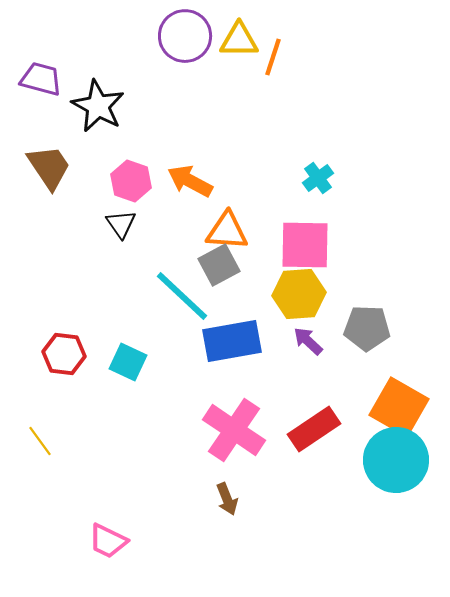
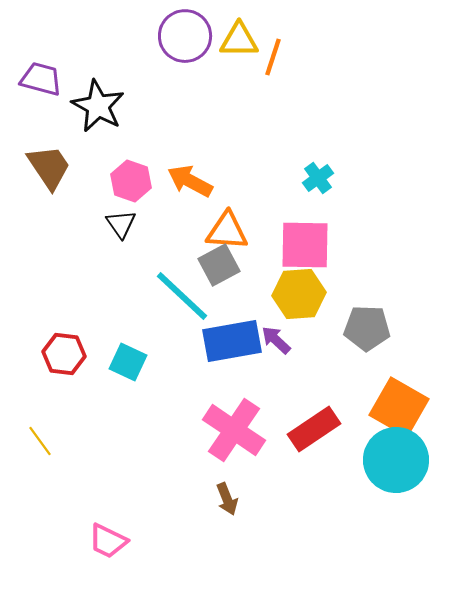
purple arrow: moved 32 px left, 1 px up
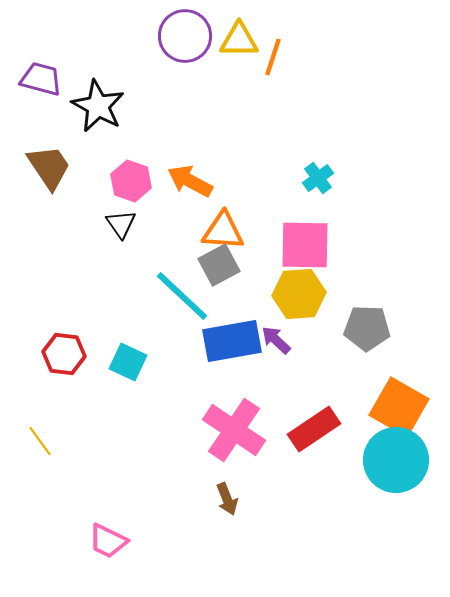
orange triangle: moved 4 px left
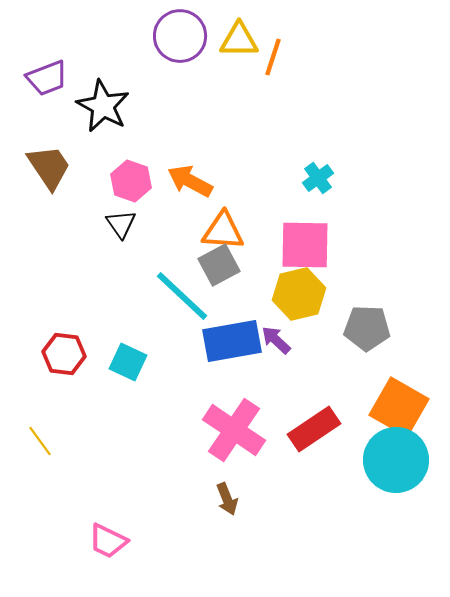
purple circle: moved 5 px left
purple trapezoid: moved 6 px right, 1 px up; rotated 144 degrees clockwise
black star: moved 5 px right
yellow hexagon: rotated 9 degrees counterclockwise
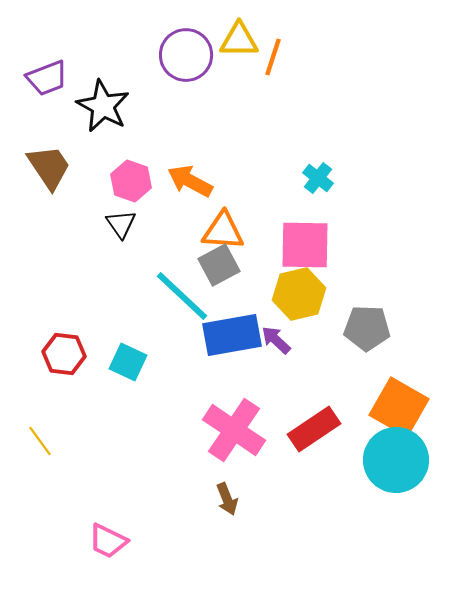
purple circle: moved 6 px right, 19 px down
cyan cross: rotated 16 degrees counterclockwise
blue rectangle: moved 6 px up
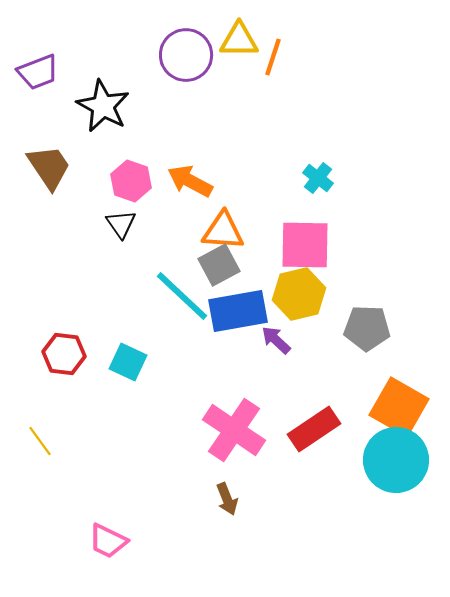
purple trapezoid: moved 9 px left, 6 px up
blue rectangle: moved 6 px right, 24 px up
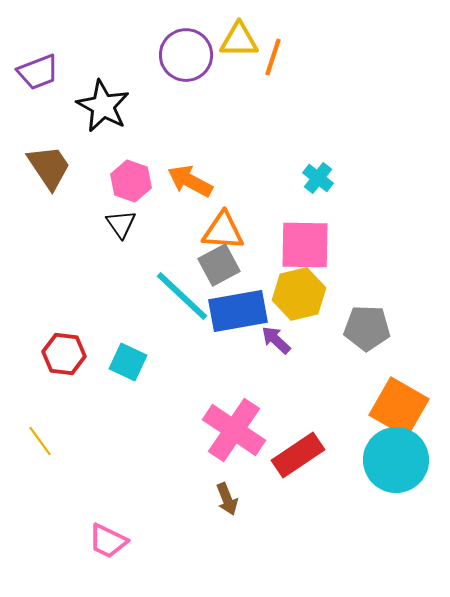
red rectangle: moved 16 px left, 26 px down
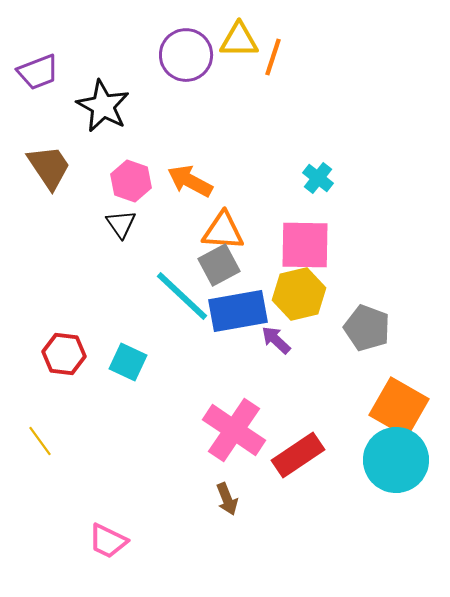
gray pentagon: rotated 18 degrees clockwise
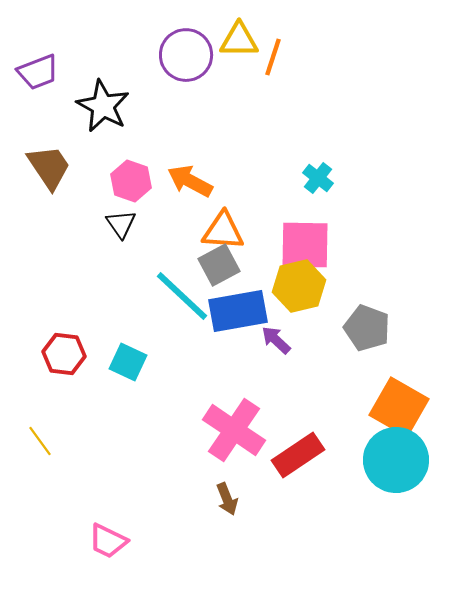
yellow hexagon: moved 8 px up
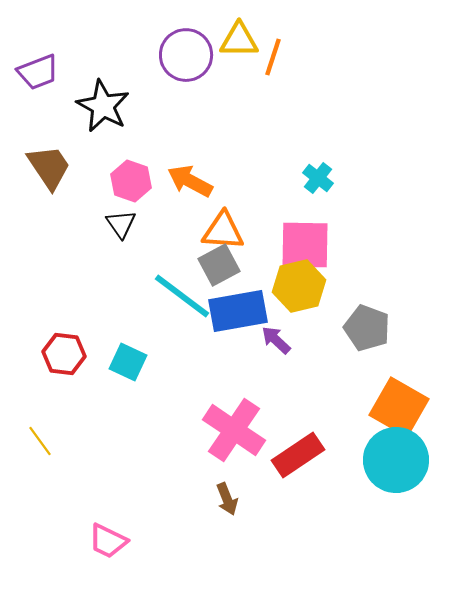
cyan line: rotated 6 degrees counterclockwise
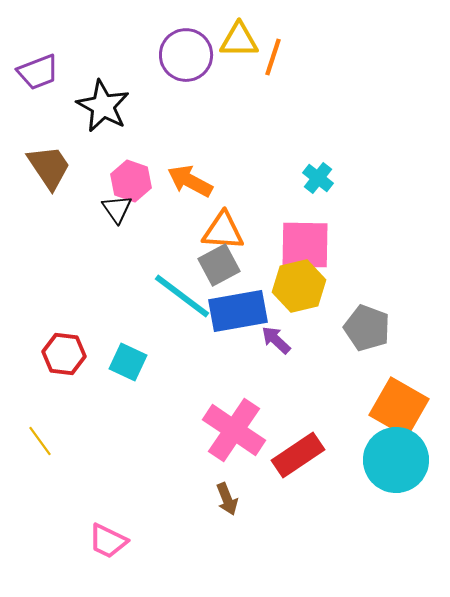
black triangle: moved 4 px left, 15 px up
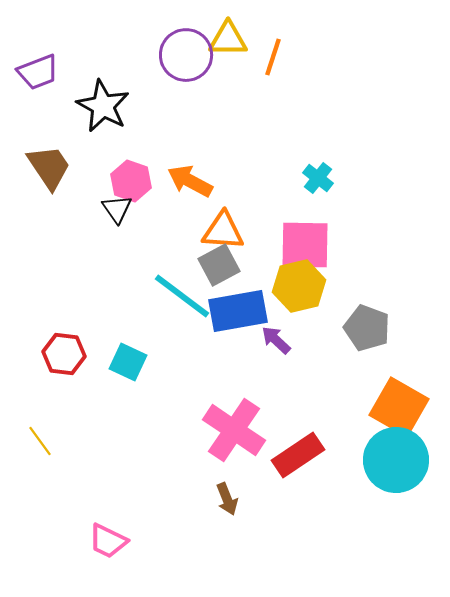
yellow triangle: moved 11 px left, 1 px up
